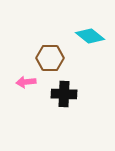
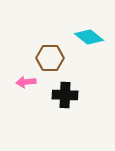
cyan diamond: moved 1 px left, 1 px down
black cross: moved 1 px right, 1 px down
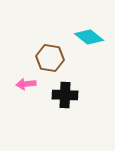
brown hexagon: rotated 8 degrees clockwise
pink arrow: moved 2 px down
